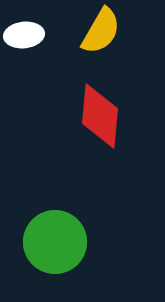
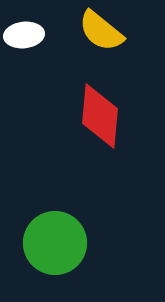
yellow semicircle: rotated 99 degrees clockwise
green circle: moved 1 px down
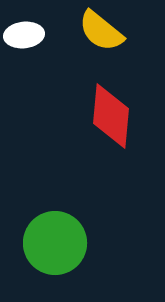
red diamond: moved 11 px right
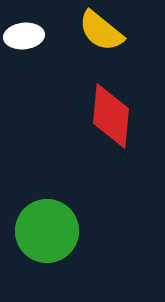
white ellipse: moved 1 px down
green circle: moved 8 px left, 12 px up
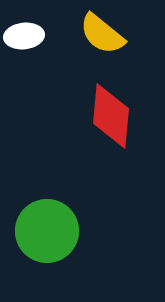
yellow semicircle: moved 1 px right, 3 px down
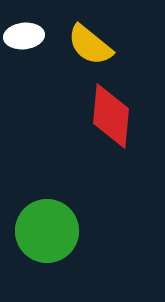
yellow semicircle: moved 12 px left, 11 px down
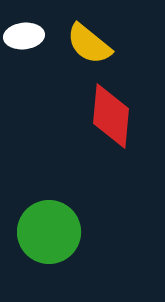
yellow semicircle: moved 1 px left, 1 px up
green circle: moved 2 px right, 1 px down
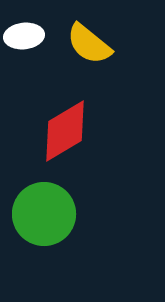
red diamond: moved 46 px left, 15 px down; rotated 54 degrees clockwise
green circle: moved 5 px left, 18 px up
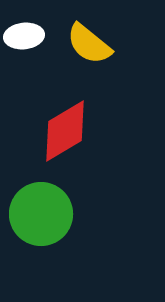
green circle: moved 3 px left
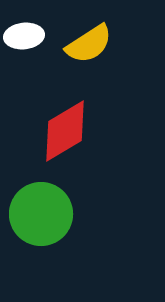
yellow semicircle: rotated 72 degrees counterclockwise
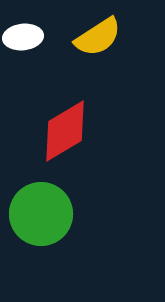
white ellipse: moved 1 px left, 1 px down
yellow semicircle: moved 9 px right, 7 px up
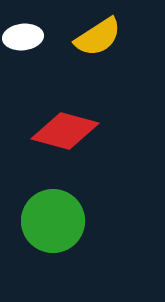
red diamond: rotated 46 degrees clockwise
green circle: moved 12 px right, 7 px down
